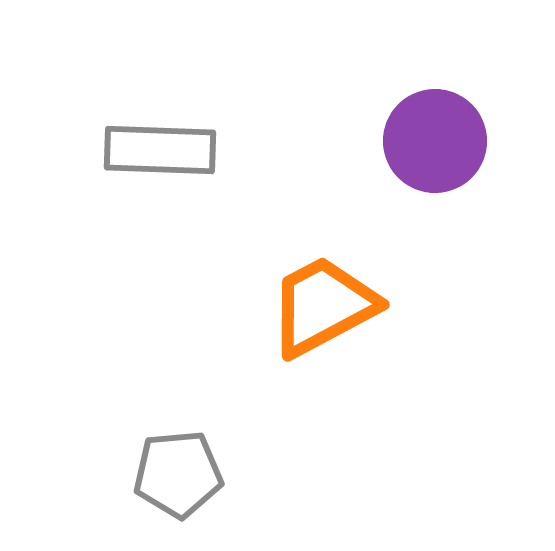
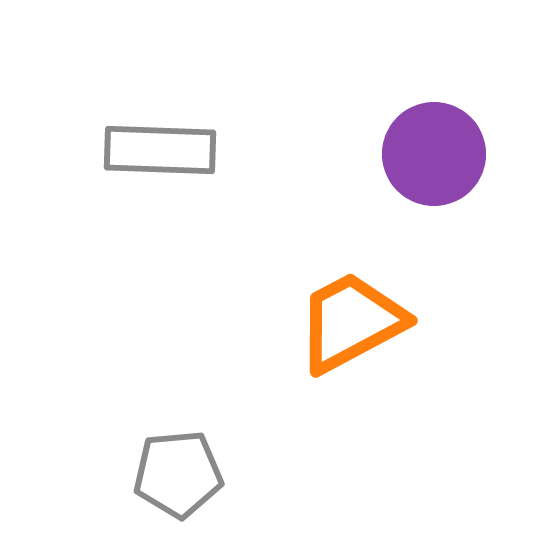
purple circle: moved 1 px left, 13 px down
orange trapezoid: moved 28 px right, 16 px down
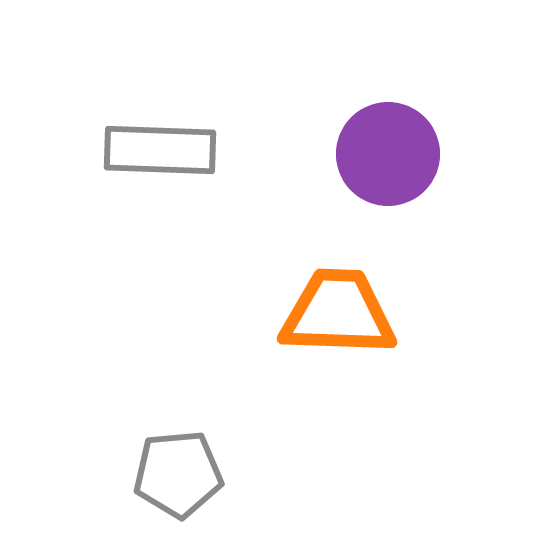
purple circle: moved 46 px left
orange trapezoid: moved 13 px left, 9 px up; rotated 30 degrees clockwise
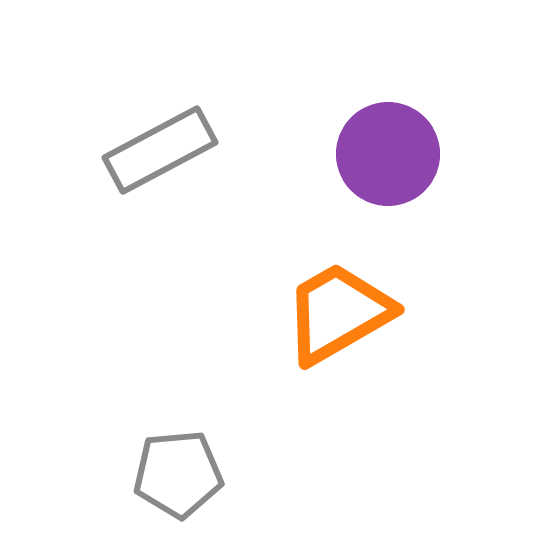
gray rectangle: rotated 30 degrees counterclockwise
orange trapezoid: rotated 32 degrees counterclockwise
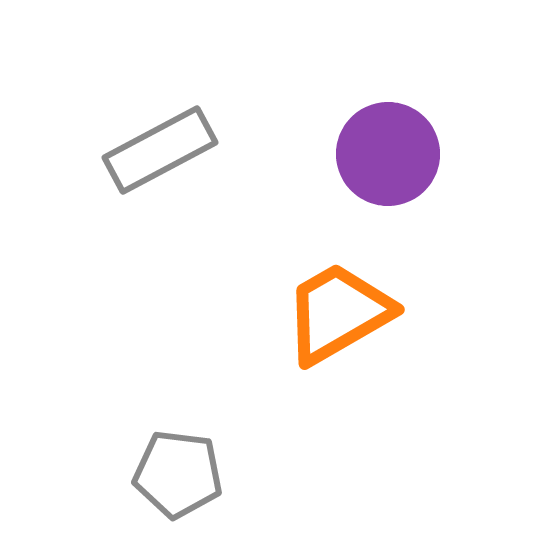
gray pentagon: rotated 12 degrees clockwise
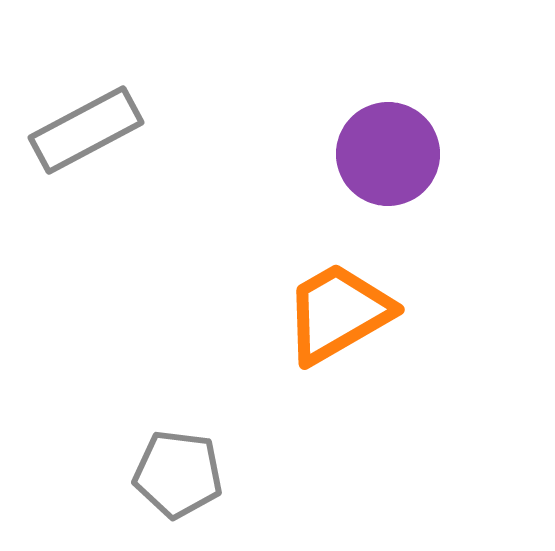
gray rectangle: moved 74 px left, 20 px up
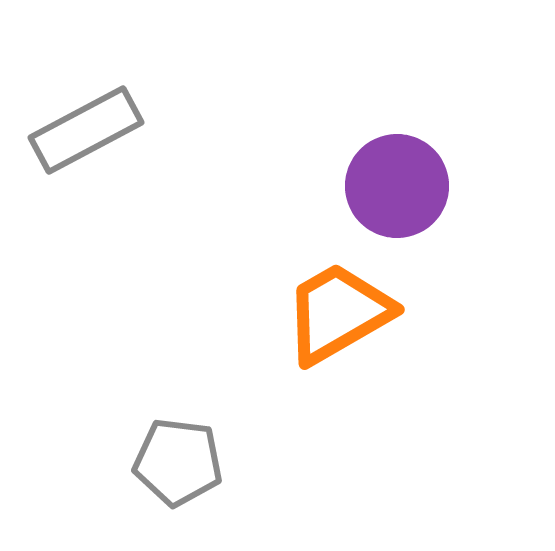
purple circle: moved 9 px right, 32 px down
gray pentagon: moved 12 px up
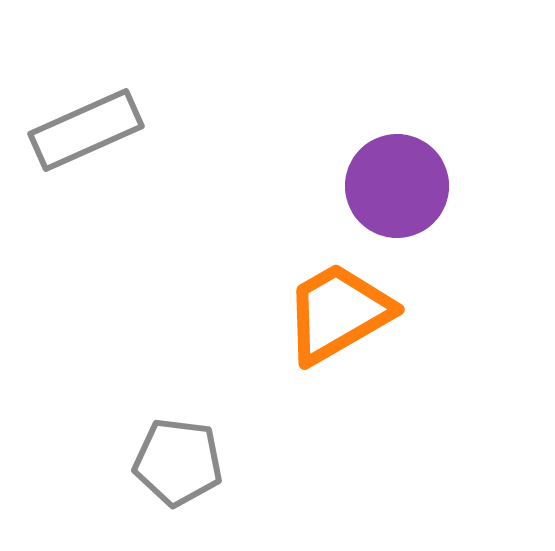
gray rectangle: rotated 4 degrees clockwise
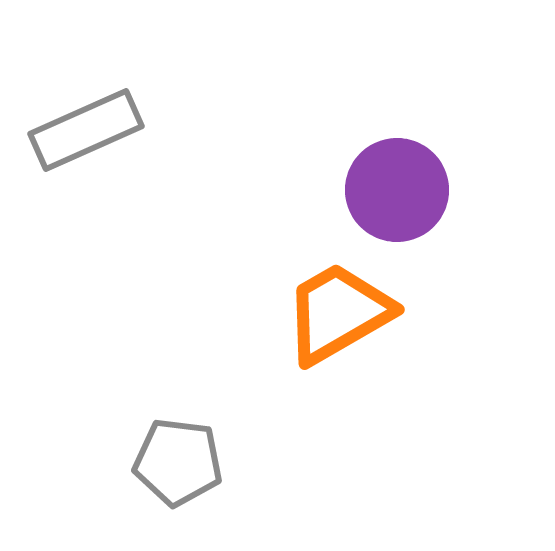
purple circle: moved 4 px down
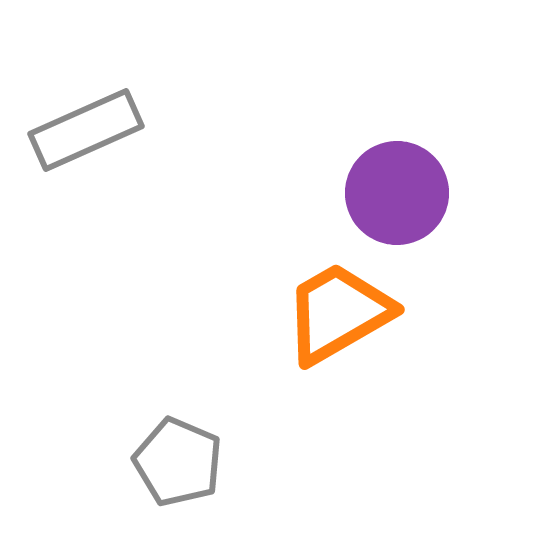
purple circle: moved 3 px down
gray pentagon: rotated 16 degrees clockwise
